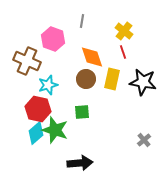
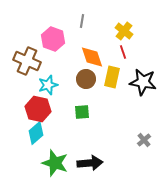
yellow rectangle: moved 2 px up
green star: moved 33 px down
black arrow: moved 10 px right
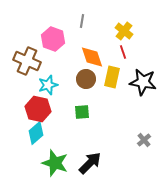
black arrow: rotated 40 degrees counterclockwise
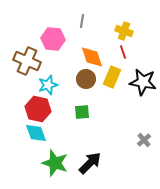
yellow cross: rotated 18 degrees counterclockwise
pink hexagon: rotated 15 degrees counterclockwise
yellow rectangle: rotated 10 degrees clockwise
cyan diamond: rotated 70 degrees counterclockwise
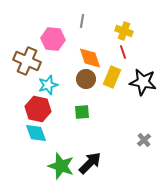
orange diamond: moved 2 px left, 1 px down
green star: moved 6 px right, 3 px down
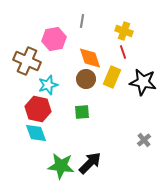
pink hexagon: moved 1 px right; rotated 15 degrees counterclockwise
green star: rotated 12 degrees counterclockwise
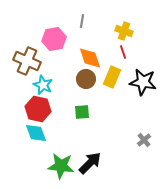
cyan star: moved 5 px left; rotated 30 degrees counterclockwise
